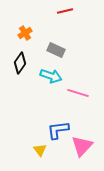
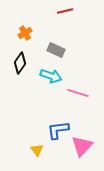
yellow triangle: moved 3 px left
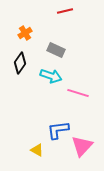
yellow triangle: rotated 24 degrees counterclockwise
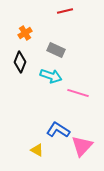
black diamond: moved 1 px up; rotated 15 degrees counterclockwise
blue L-shape: rotated 40 degrees clockwise
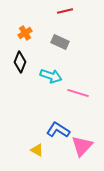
gray rectangle: moved 4 px right, 8 px up
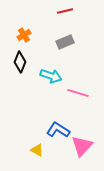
orange cross: moved 1 px left, 2 px down
gray rectangle: moved 5 px right; rotated 48 degrees counterclockwise
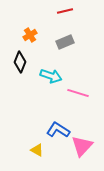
orange cross: moved 6 px right
